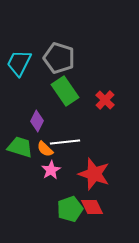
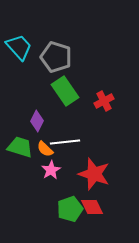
gray pentagon: moved 3 px left, 1 px up
cyan trapezoid: moved 16 px up; rotated 112 degrees clockwise
red cross: moved 1 px left, 1 px down; rotated 18 degrees clockwise
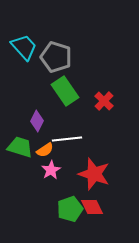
cyan trapezoid: moved 5 px right
red cross: rotated 18 degrees counterclockwise
white line: moved 2 px right, 3 px up
orange semicircle: moved 1 px down; rotated 78 degrees counterclockwise
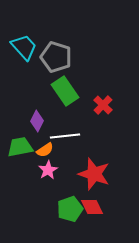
red cross: moved 1 px left, 4 px down
white line: moved 2 px left, 3 px up
green trapezoid: rotated 28 degrees counterclockwise
pink star: moved 3 px left
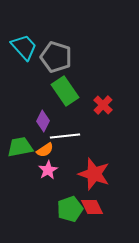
purple diamond: moved 6 px right
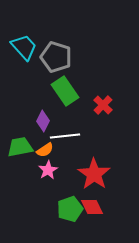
red star: rotated 16 degrees clockwise
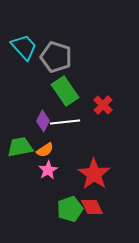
white line: moved 14 px up
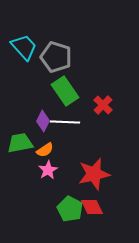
white line: rotated 8 degrees clockwise
green trapezoid: moved 4 px up
red star: rotated 24 degrees clockwise
green pentagon: rotated 25 degrees counterclockwise
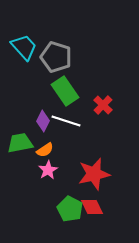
white line: moved 1 px right, 1 px up; rotated 16 degrees clockwise
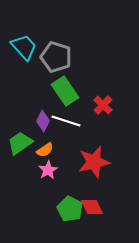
green trapezoid: rotated 24 degrees counterclockwise
red star: moved 12 px up
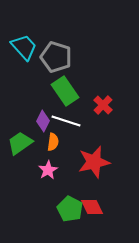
orange semicircle: moved 8 px right, 8 px up; rotated 48 degrees counterclockwise
